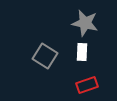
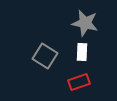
red rectangle: moved 8 px left, 3 px up
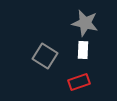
white rectangle: moved 1 px right, 2 px up
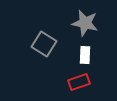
white rectangle: moved 2 px right, 5 px down
gray square: moved 1 px left, 12 px up
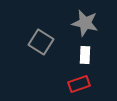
gray square: moved 3 px left, 2 px up
red rectangle: moved 2 px down
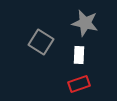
white rectangle: moved 6 px left
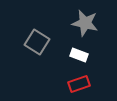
gray square: moved 4 px left
white rectangle: rotated 72 degrees counterclockwise
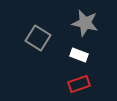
gray square: moved 1 px right, 4 px up
